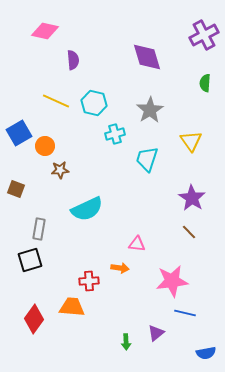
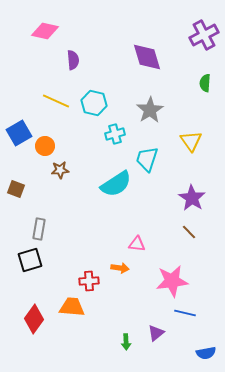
cyan semicircle: moved 29 px right, 25 px up; rotated 8 degrees counterclockwise
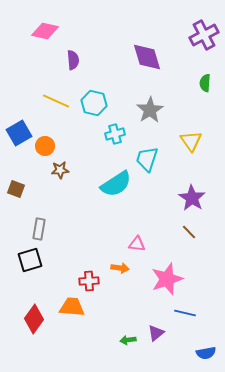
pink star: moved 5 px left, 2 px up; rotated 12 degrees counterclockwise
green arrow: moved 2 px right, 2 px up; rotated 84 degrees clockwise
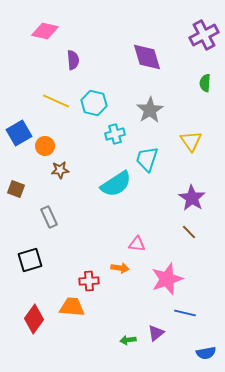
gray rectangle: moved 10 px right, 12 px up; rotated 35 degrees counterclockwise
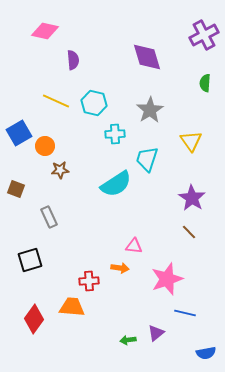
cyan cross: rotated 12 degrees clockwise
pink triangle: moved 3 px left, 2 px down
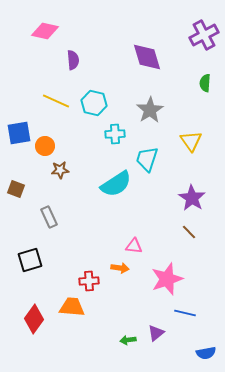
blue square: rotated 20 degrees clockwise
